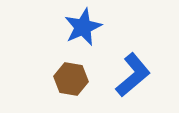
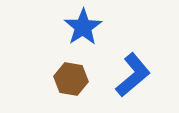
blue star: rotated 9 degrees counterclockwise
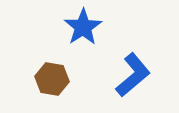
brown hexagon: moved 19 px left
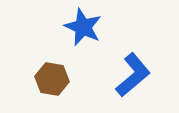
blue star: rotated 15 degrees counterclockwise
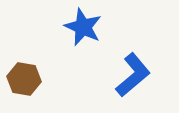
brown hexagon: moved 28 px left
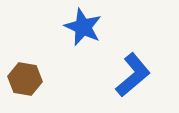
brown hexagon: moved 1 px right
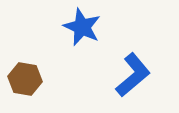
blue star: moved 1 px left
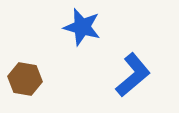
blue star: rotated 9 degrees counterclockwise
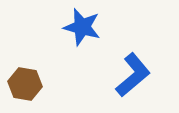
brown hexagon: moved 5 px down
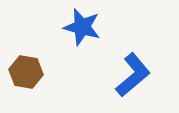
brown hexagon: moved 1 px right, 12 px up
